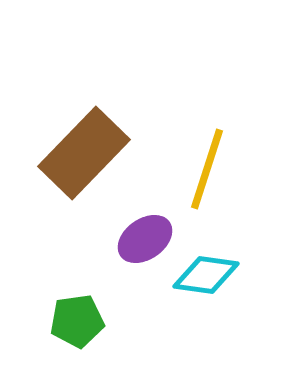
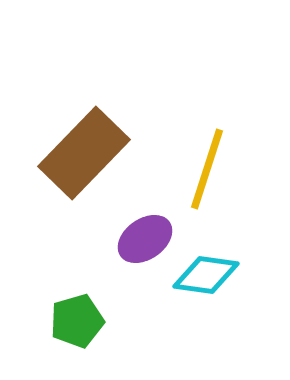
green pentagon: rotated 8 degrees counterclockwise
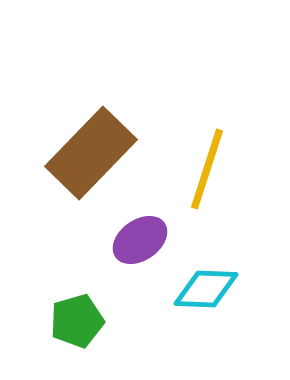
brown rectangle: moved 7 px right
purple ellipse: moved 5 px left, 1 px down
cyan diamond: moved 14 px down; rotated 6 degrees counterclockwise
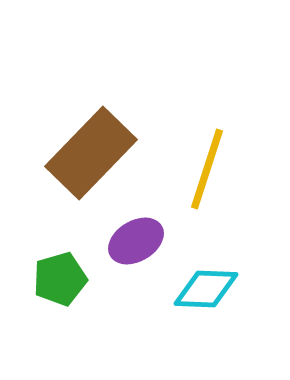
purple ellipse: moved 4 px left, 1 px down; rotated 4 degrees clockwise
green pentagon: moved 17 px left, 42 px up
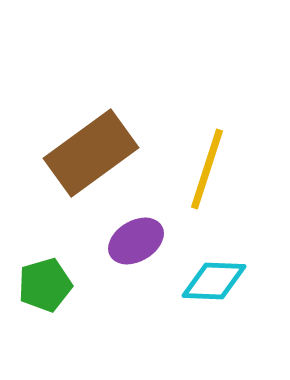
brown rectangle: rotated 10 degrees clockwise
green pentagon: moved 15 px left, 6 px down
cyan diamond: moved 8 px right, 8 px up
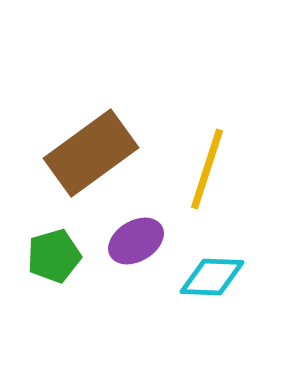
cyan diamond: moved 2 px left, 4 px up
green pentagon: moved 9 px right, 29 px up
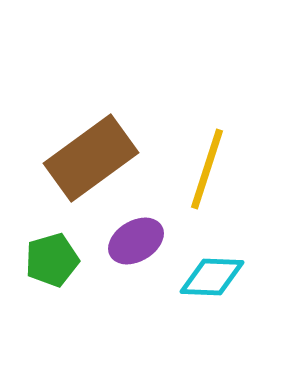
brown rectangle: moved 5 px down
green pentagon: moved 2 px left, 4 px down
